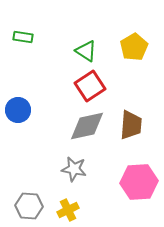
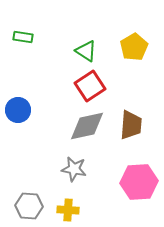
yellow cross: rotated 30 degrees clockwise
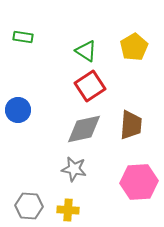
gray diamond: moved 3 px left, 3 px down
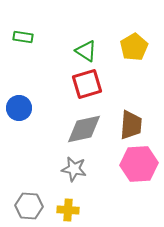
red square: moved 3 px left, 2 px up; rotated 16 degrees clockwise
blue circle: moved 1 px right, 2 px up
pink hexagon: moved 18 px up
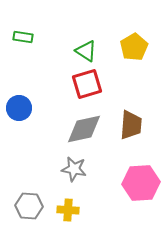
pink hexagon: moved 2 px right, 19 px down
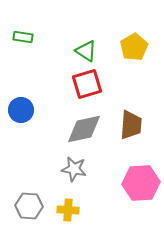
blue circle: moved 2 px right, 2 px down
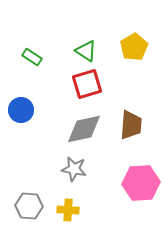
green rectangle: moved 9 px right, 20 px down; rotated 24 degrees clockwise
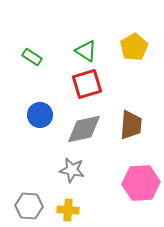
blue circle: moved 19 px right, 5 px down
gray star: moved 2 px left, 1 px down
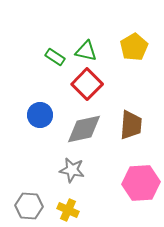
green triangle: rotated 20 degrees counterclockwise
green rectangle: moved 23 px right
red square: rotated 28 degrees counterclockwise
yellow cross: rotated 20 degrees clockwise
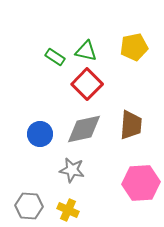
yellow pentagon: rotated 20 degrees clockwise
blue circle: moved 19 px down
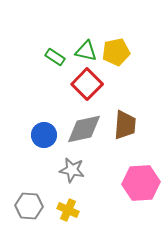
yellow pentagon: moved 18 px left, 5 px down
brown trapezoid: moved 6 px left
blue circle: moved 4 px right, 1 px down
